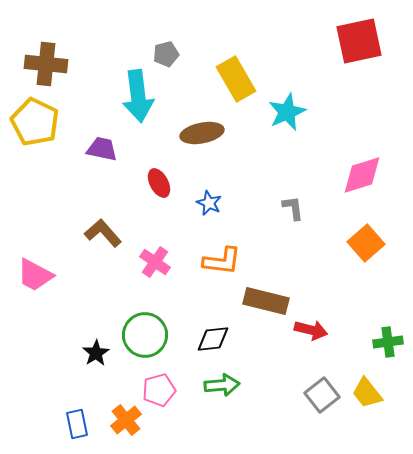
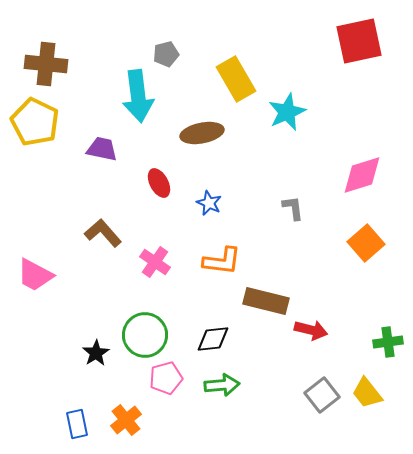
pink pentagon: moved 7 px right, 12 px up
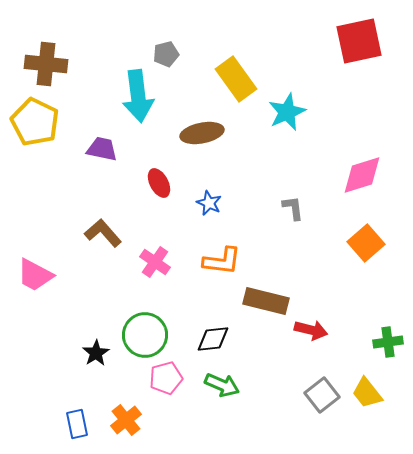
yellow rectangle: rotated 6 degrees counterclockwise
green arrow: rotated 28 degrees clockwise
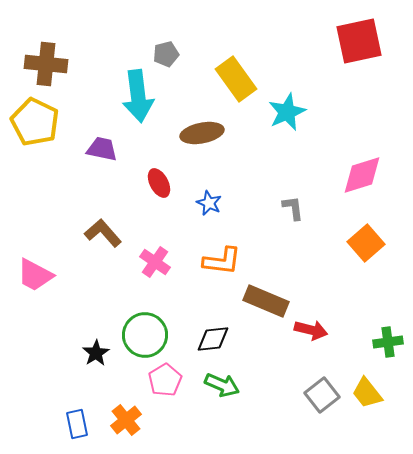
brown rectangle: rotated 9 degrees clockwise
pink pentagon: moved 1 px left, 2 px down; rotated 16 degrees counterclockwise
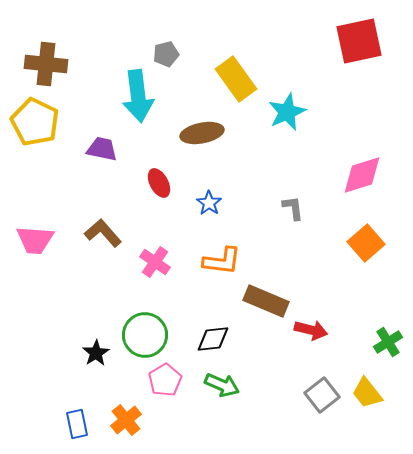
blue star: rotated 10 degrees clockwise
pink trapezoid: moved 35 px up; rotated 24 degrees counterclockwise
green cross: rotated 24 degrees counterclockwise
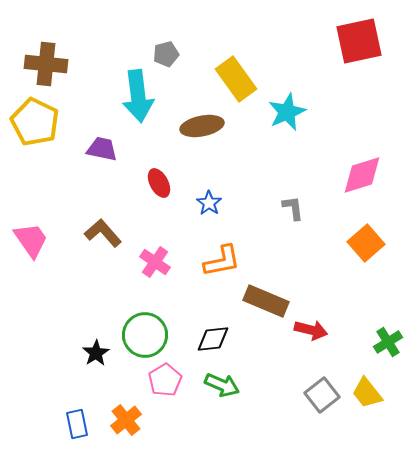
brown ellipse: moved 7 px up
pink trapezoid: moved 4 px left; rotated 129 degrees counterclockwise
orange L-shape: rotated 18 degrees counterclockwise
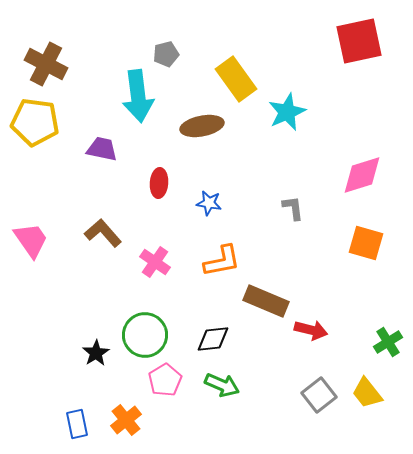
brown cross: rotated 21 degrees clockwise
yellow pentagon: rotated 18 degrees counterclockwise
red ellipse: rotated 32 degrees clockwise
blue star: rotated 25 degrees counterclockwise
orange square: rotated 33 degrees counterclockwise
gray square: moved 3 px left
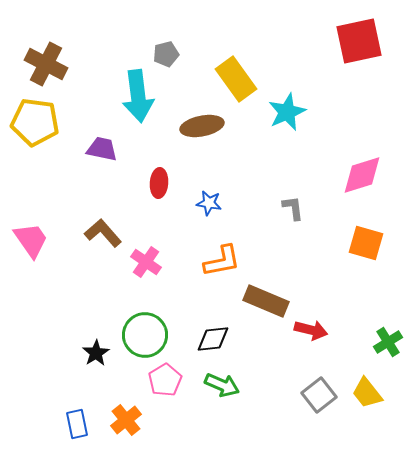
pink cross: moved 9 px left
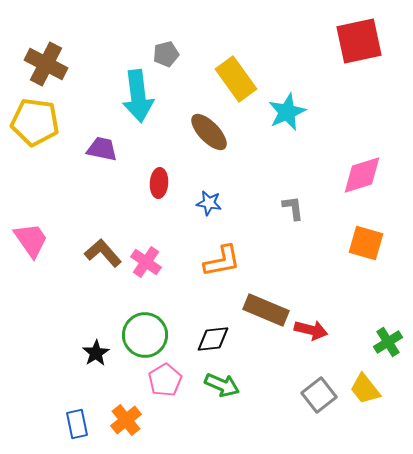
brown ellipse: moved 7 px right, 6 px down; rotated 57 degrees clockwise
brown L-shape: moved 20 px down
brown rectangle: moved 9 px down
yellow trapezoid: moved 2 px left, 4 px up
